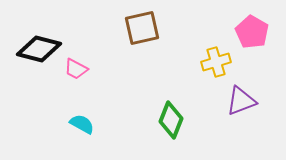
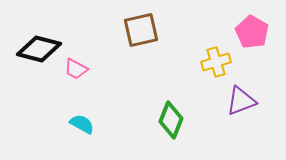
brown square: moved 1 px left, 2 px down
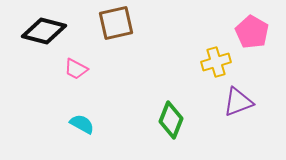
brown square: moved 25 px left, 7 px up
black diamond: moved 5 px right, 18 px up
purple triangle: moved 3 px left, 1 px down
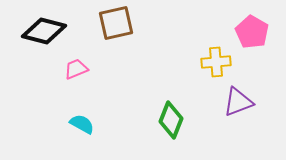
yellow cross: rotated 12 degrees clockwise
pink trapezoid: rotated 130 degrees clockwise
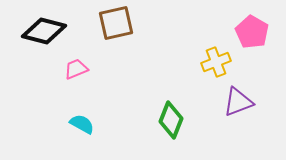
yellow cross: rotated 16 degrees counterclockwise
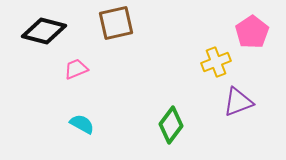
pink pentagon: rotated 8 degrees clockwise
green diamond: moved 5 px down; rotated 15 degrees clockwise
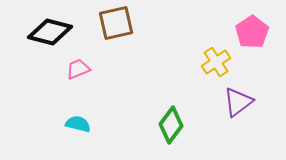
black diamond: moved 6 px right, 1 px down
yellow cross: rotated 12 degrees counterclockwise
pink trapezoid: moved 2 px right
purple triangle: rotated 16 degrees counterclockwise
cyan semicircle: moved 4 px left; rotated 15 degrees counterclockwise
